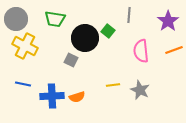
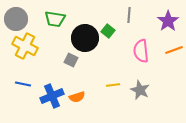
blue cross: rotated 20 degrees counterclockwise
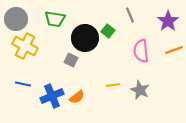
gray line: moved 1 px right; rotated 28 degrees counterclockwise
orange semicircle: rotated 21 degrees counterclockwise
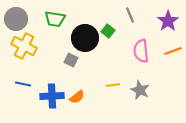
yellow cross: moved 1 px left
orange line: moved 1 px left, 1 px down
blue cross: rotated 20 degrees clockwise
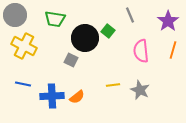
gray circle: moved 1 px left, 4 px up
orange line: moved 1 px up; rotated 54 degrees counterclockwise
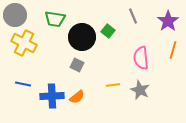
gray line: moved 3 px right, 1 px down
black circle: moved 3 px left, 1 px up
yellow cross: moved 3 px up
pink semicircle: moved 7 px down
gray square: moved 6 px right, 5 px down
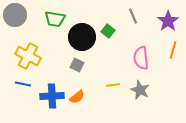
yellow cross: moved 4 px right, 13 px down
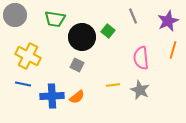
purple star: rotated 10 degrees clockwise
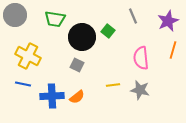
gray star: rotated 12 degrees counterclockwise
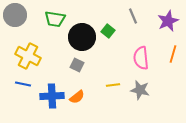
orange line: moved 4 px down
